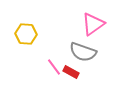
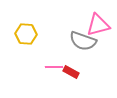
pink triangle: moved 5 px right, 1 px down; rotated 20 degrees clockwise
gray semicircle: moved 11 px up
pink line: rotated 54 degrees counterclockwise
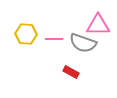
pink triangle: rotated 15 degrees clockwise
gray semicircle: moved 2 px down
pink line: moved 28 px up
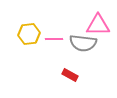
yellow hexagon: moved 3 px right; rotated 10 degrees counterclockwise
gray semicircle: rotated 12 degrees counterclockwise
red rectangle: moved 1 px left, 3 px down
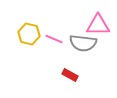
yellow hexagon: rotated 20 degrees clockwise
pink line: rotated 24 degrees clockwise
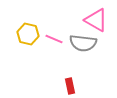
pink triangle: moved 2 px left, 5 px up; rotated 30 degrees clockwise
yellow hexagon: moved 1 px left
red rectangle: moved 11 px down; rotated 49 degrees clockwise
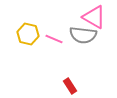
pink triangle: moved 2 px left, 3 px up
gray semicircle: moved 8 px up
red rectangle: rotated 21 degrees counterclockwise
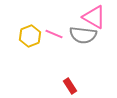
yellow hexagon: moved 2 px right, 2 px down; rotated 25 degrees clockwise
pink line: moved 5 px up
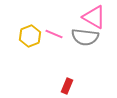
gray semicircle: moved 2 px right, 2 px down
red rectangle: moved 3 px left; rotated 56 degrees clockwise
